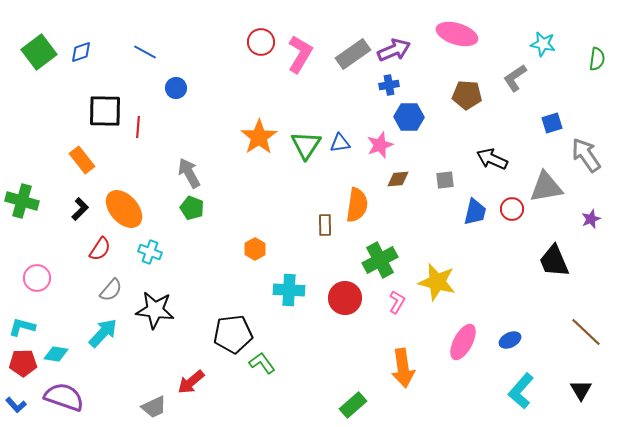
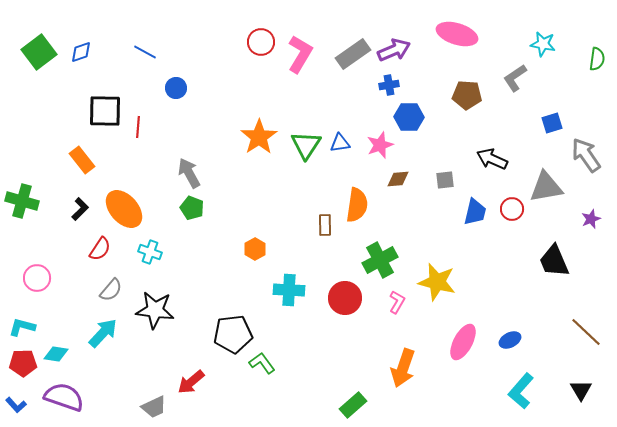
orange arrow at (403, 368): rotated 27 degrees clockwise
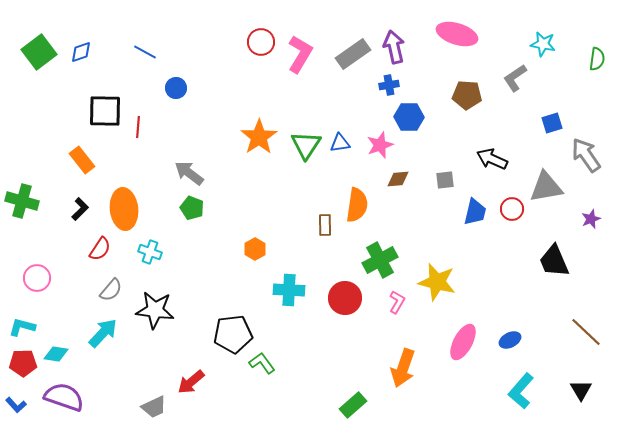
purple arrow at (394, 50): moved 3 px up; rotated 80 degrees counterclockwise
gray arrow at (189, 173): rotated 24 degrees counterclockwise
orange ellipse at (124, 209): rotated 36 degrees clockwise
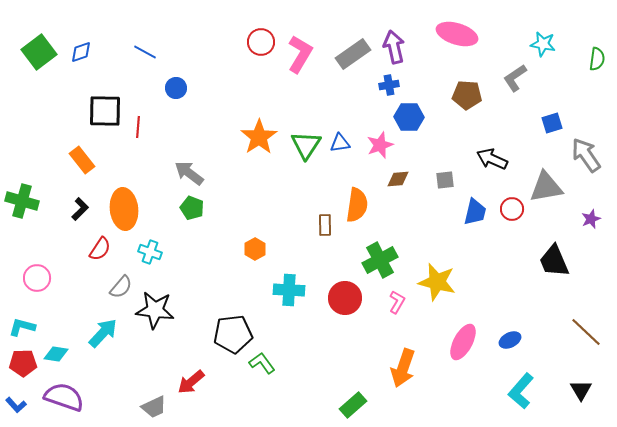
gray semicircle at (111, 290): moved 10 px right, 3 px up
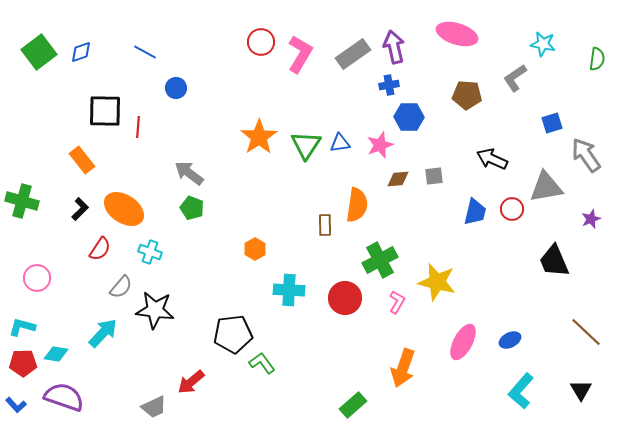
gray square at (445, 180): moved 11 px left, 4 px up
orange ellipse at (124, 209): rotated 51 degrees counterclockwise
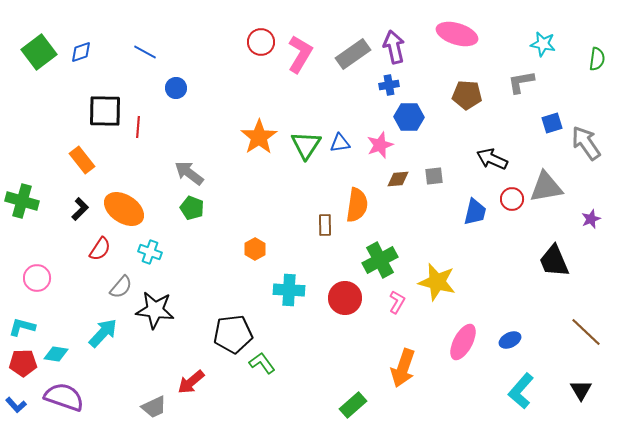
gray L-shape at (515, 78): moved 6 px right, 4 px down; rotated 24 degrees clockwise
gray arrow at (586, 155): moved 12 px up
red circle at (512, 209): moved 10 px up
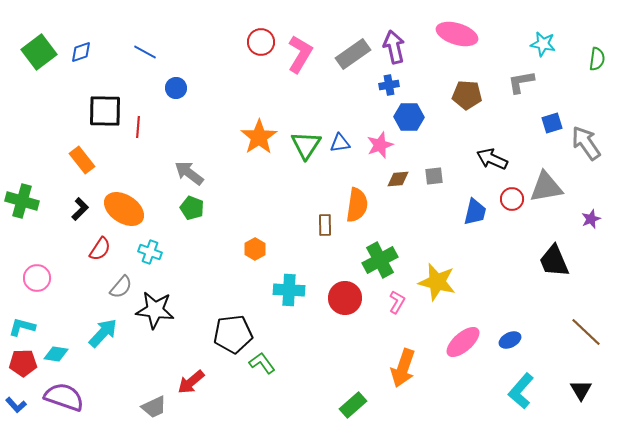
pink ellipse at (463, 342): rotated 21 degrees clockwise
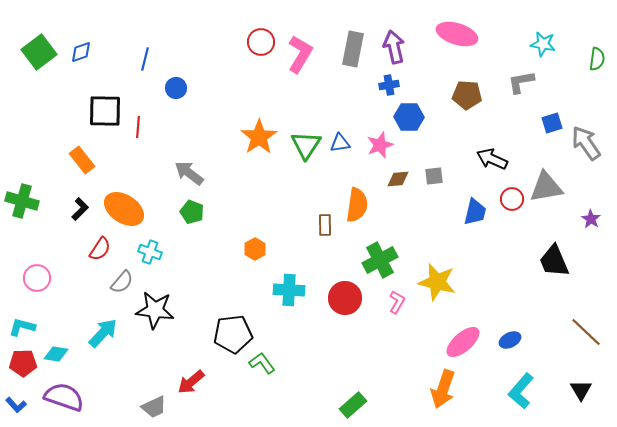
blue line at (145, 52): moved 7 px down; rotated 75 degrees clockwise
gray rectangle at (353, 54): moved 5 px up; rotated 44 degrees counterclockwise
green pentagon at (192, 208): moved 4 px down
purple star at (591, 219): rotated 18 degrees counterclockwise
gray semicircle at (121, 287): moved 1 px right, 5 px up
orange arrow at (403, 368): moved 40 px right, 21 px down
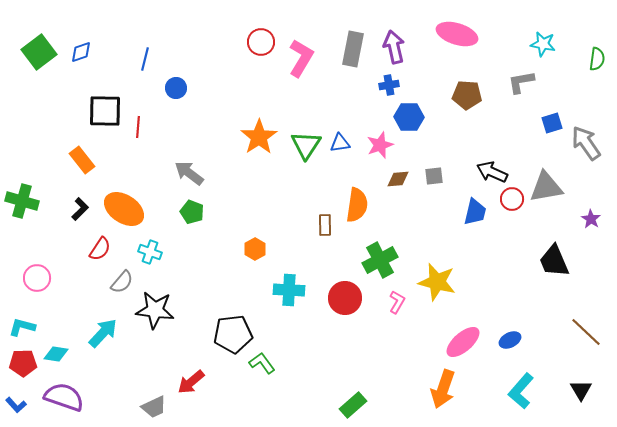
pink L-shape at (300, 54): moved 1 px right, 4 px down
black arrow at (492, 159): moved 13 px down
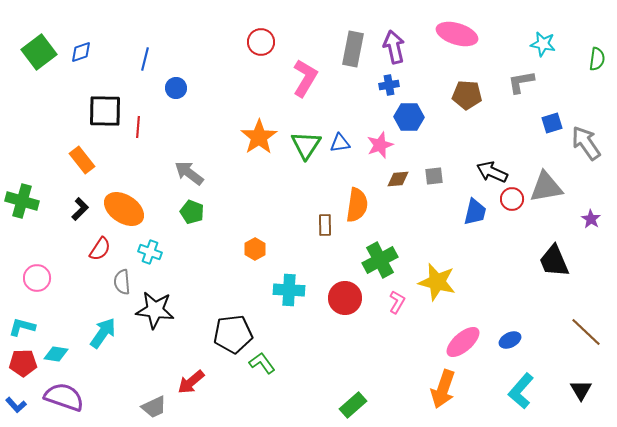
pink L-shape at (301, 58): moved 4 px right, 20 px down
gray semicircle at (122, 282): rotated 135 degrees clockwise
cyan arrow at (103, 333): rotated 8 degrees counterclockwise
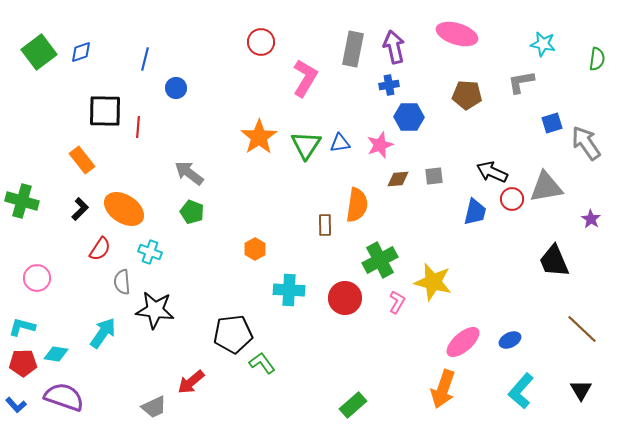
yellow star at (437, 282): moved 4 px left
brown line at (586, 332): moved 4 px left, 3 px up
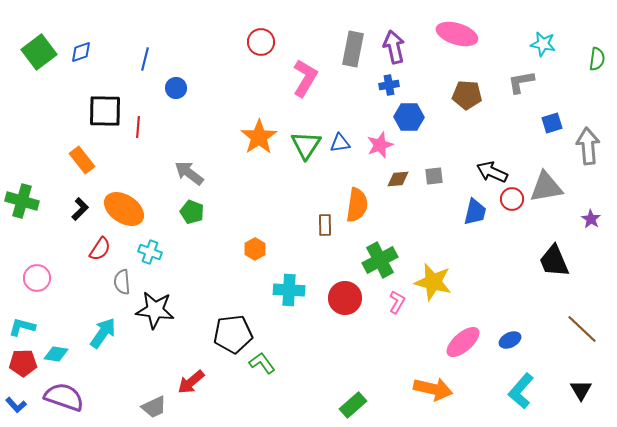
gray arrow at (586, 143): moved 2 px right, 3 px down; rotated 30 degrees clockwise
orange arrow at (443, 389): moved 10 px left; rotated 96 degrees counterclockwise
